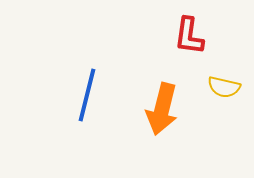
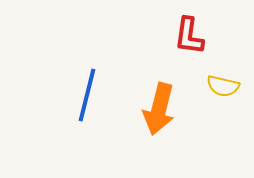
yellow semicircle: moved 1 px left, 1 px up
orange arrow: moved 3 px left
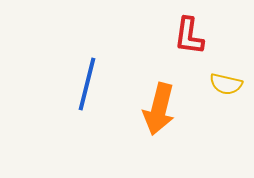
yellow semicircle: moved 3 px right, 2 px up
blue line: moved 11 px up
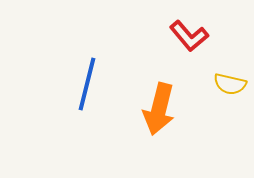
red L-shape: rotated 48 degrees counterclockwise
yellow semicircle: moved 4 px right
